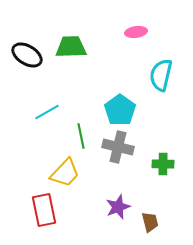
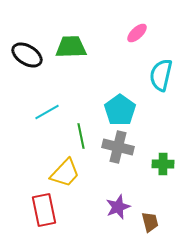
pink ellipse: moved 1 px right, 1 px down; rotated 35 degrees counterclockwise
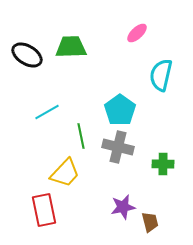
purple star: moved 5 px right; rotated 10 degrees clockwise
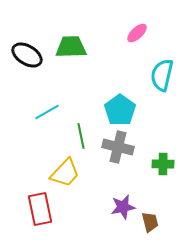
cyan semicircle: moved 1 px right
red rectangle: moved 4 px left, 1 px up
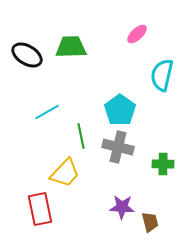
pink ellipse: moved 1 px down
purple star: moved 1 px left; rotated 15 degrees clockwise
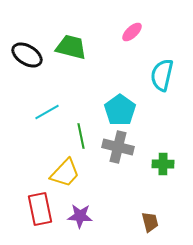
pink ellipse: moved 5 px left, 2 px up
green trapezoid: rotated 16 degrees clockwise
purple star: moved 42 px left, 9 px down
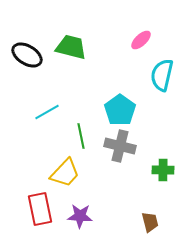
pink ellipse: moved 9 px right, 8 px down
gray cross: moved 2 px right, 1 px up
green cross: moved 6 px down
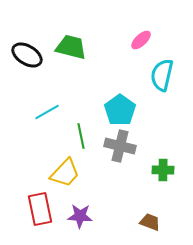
brown trapezoid: rotated 55 degrees counterclockwise
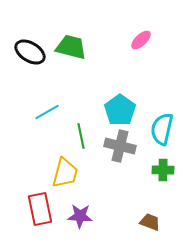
black ellipse: moved 3 px right, 3 px up
cyan semicircle: moved 54 px down
yellow trapezoid: rotated 28 degrees counterclockwise
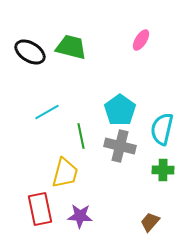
pink ellipse: rotated 15 degrees counterclockwise
brown trapezoid: rotated 70 degrees counterclockwise
